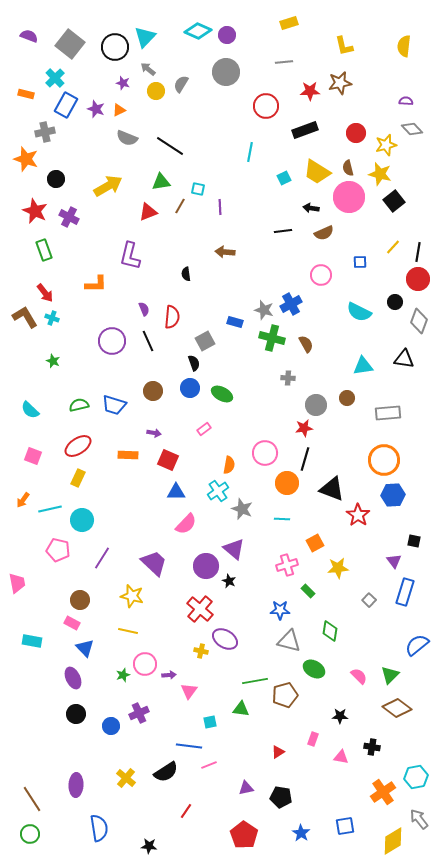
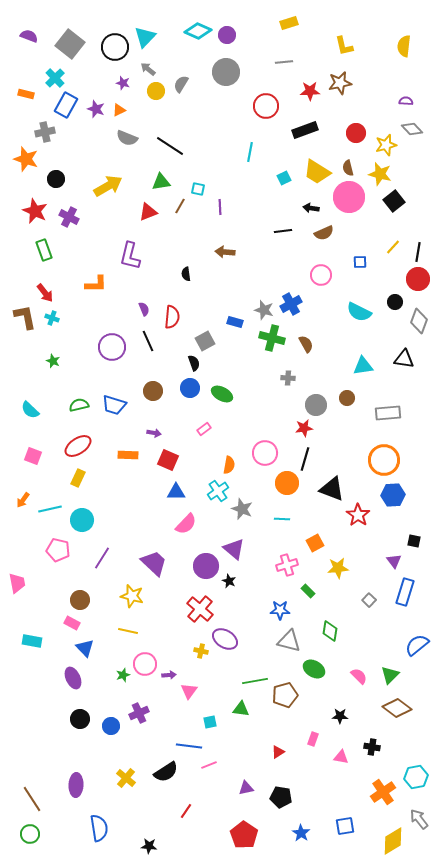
brown L-shape at (25, 317): rotated 20 degrees clockwise
purple circle at (112, 341): moved 6 px down
black circle at (76, 714): moved 4 px right, 5 px down
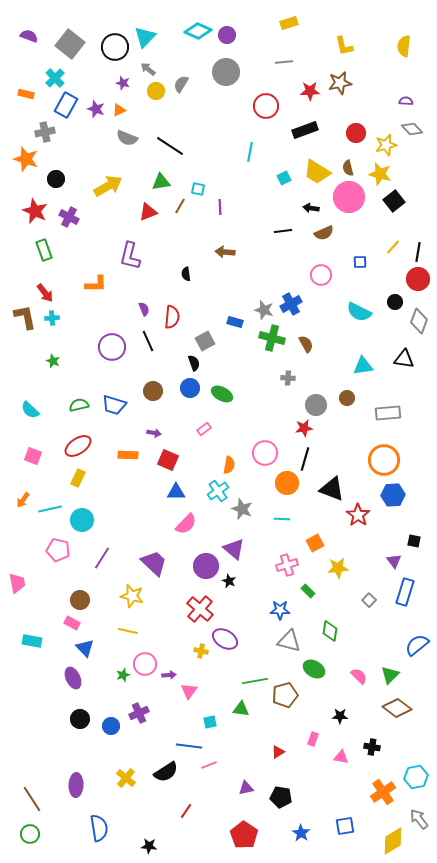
cyan cross at (52, 318): rotated 24 degrees counterclockwise
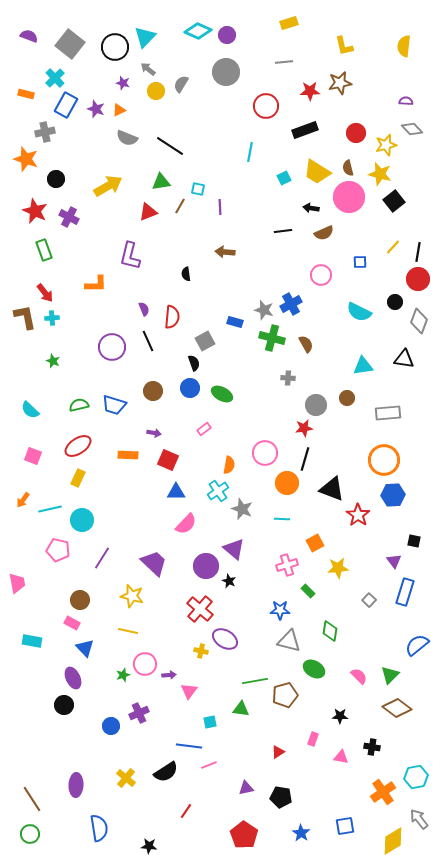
black circle at (80, 719): moved 16 px left, 14 px up
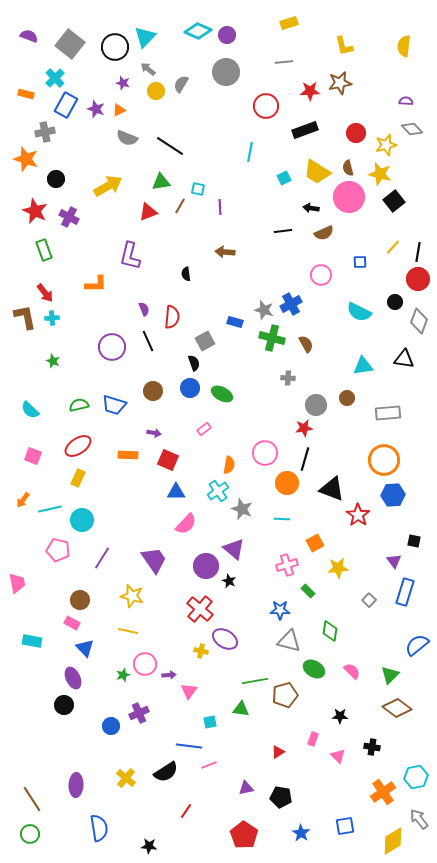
purple trapezoid at (154, 563): moved 3 px up; rotated 12 degrees clockwise
pink semicircle at (359, 676): moved 7 px left, 5 px up
pink triangle at (341, 757): moved 3 px left, 1 px up; rotated 35 degrees clockwise
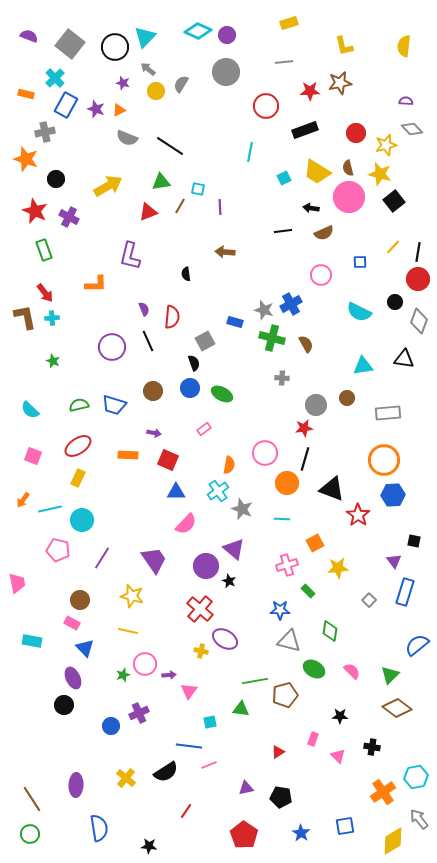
gray cross at (288, 378): moved 6 px left
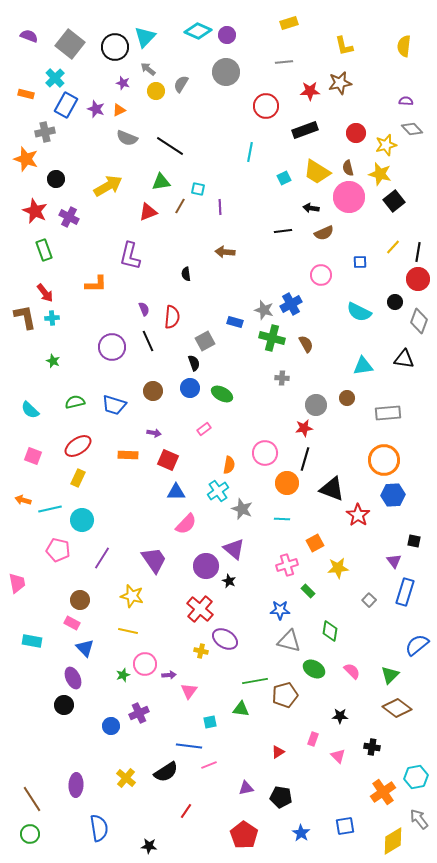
green semicircle at (79, 405): moved 4 px left, 3 px up
orange arrow at (23, 500): rotated 70 degrees clockwise
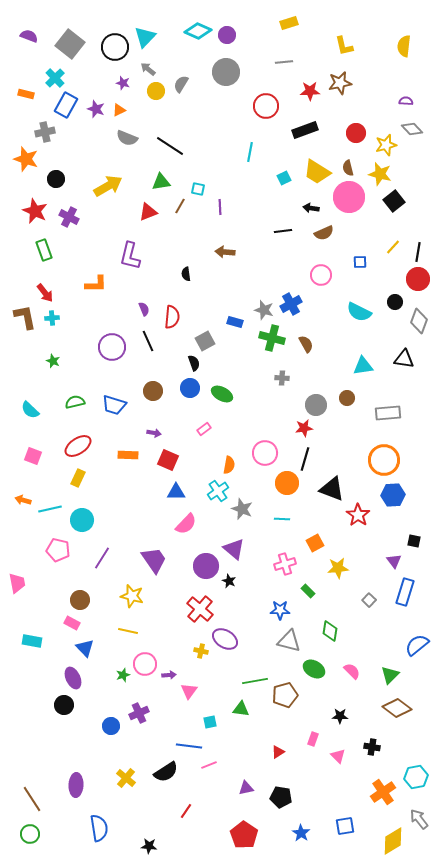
pink cross at (287, 565): moved 2 px left, 1 px up
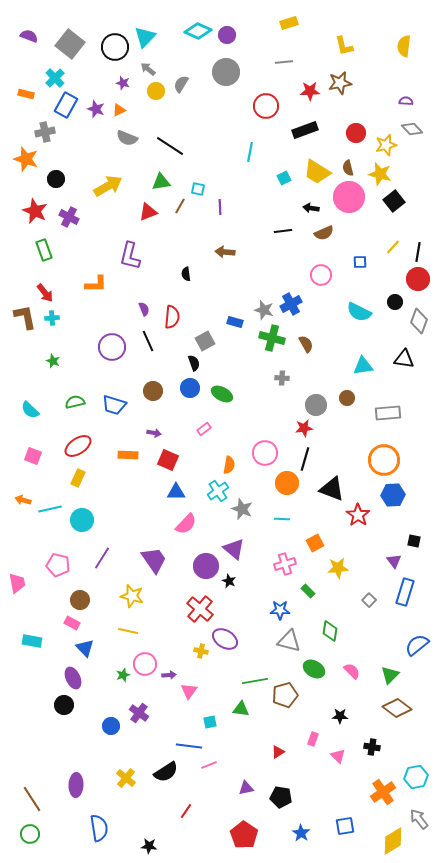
pink pentagon at (58, 550): moved 15 px down
purple cross at (139, 713): rotated 30 degrees counterclockwise
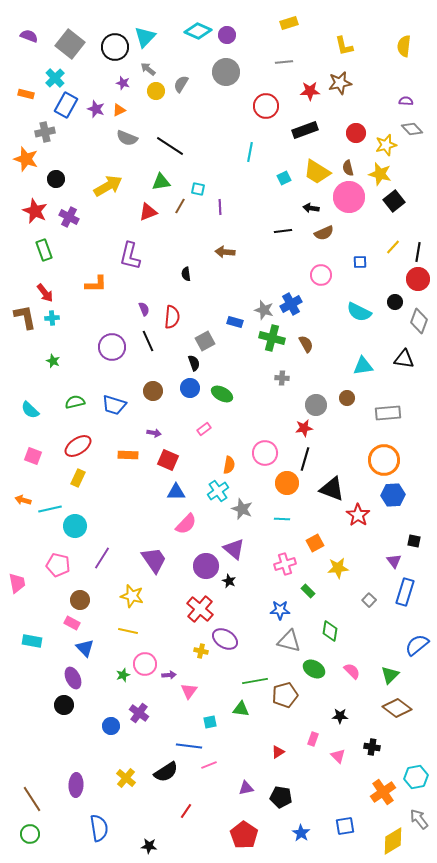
cyan circle at (82, 520): moved 7 px left, 6 px down
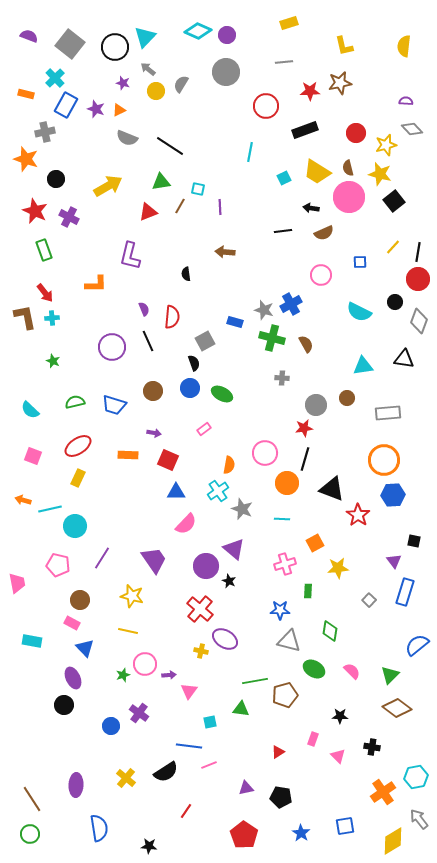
green rectangle at (308, 591): rotated 48 degrees clockwise
